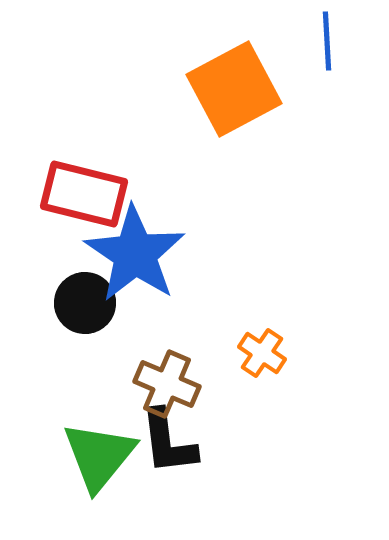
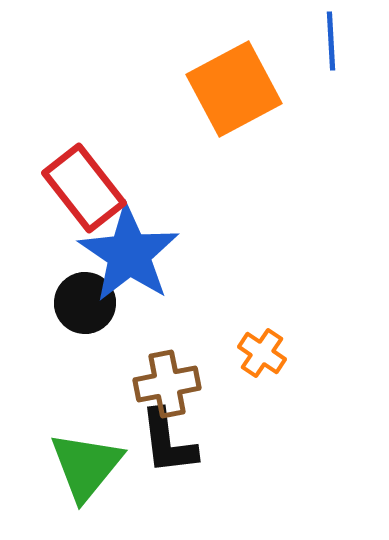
blue line: moved 4 px right
red rectangle: moved 6 px up; rotated 38 degrees clockwise
blue star: moved 6 px left
brown cross: rotated 34 degrees counterclockwise
green triangle: moved 13 px left, 10 px down
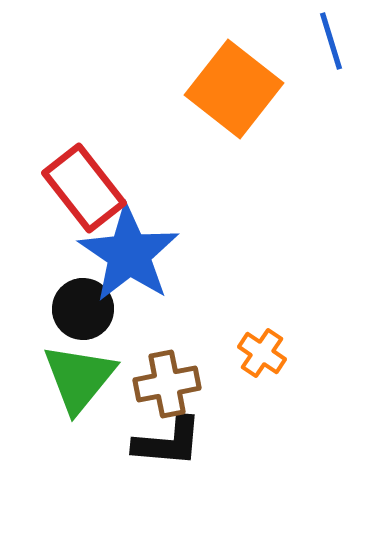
blue line: rotated 14 degrees counterclockwise
orange square: rotated 24 degrees counterclockwise
black circle: moved 2 px left, 6 px down
black L-shape: rotated 78 degrees counterclockwise
green triangle: moved 7 px left, 88 px up
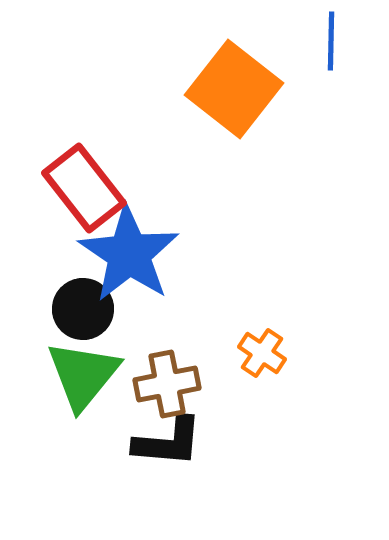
blue line: rotated 18 degrees clockwise
green triangle: moved 4 px right, 3 px up
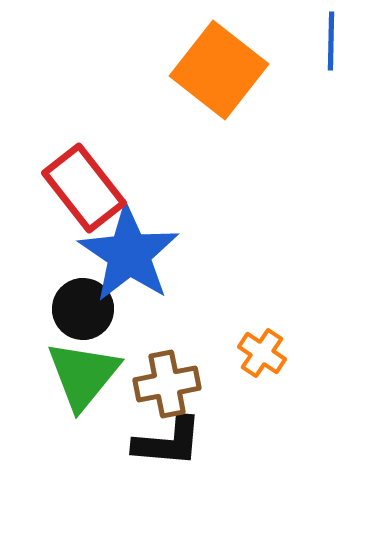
orange square: moved 15 px left, 19 px up
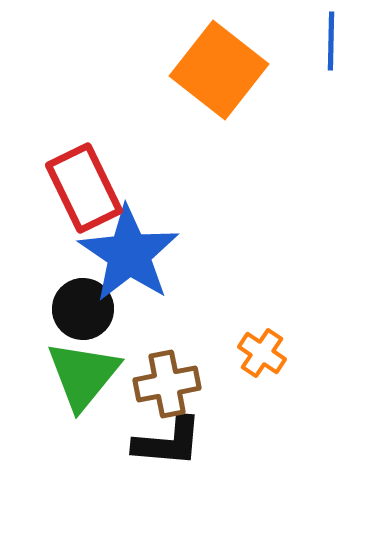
red rectangle: rotated 12 degrees clockwise
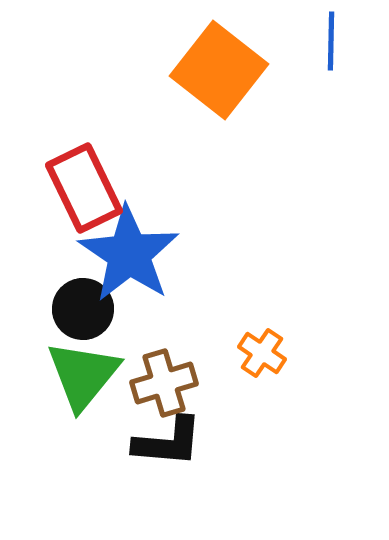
brown cross: moved 3 px left, 1 px up; rotated 6 degrees counterclockwise
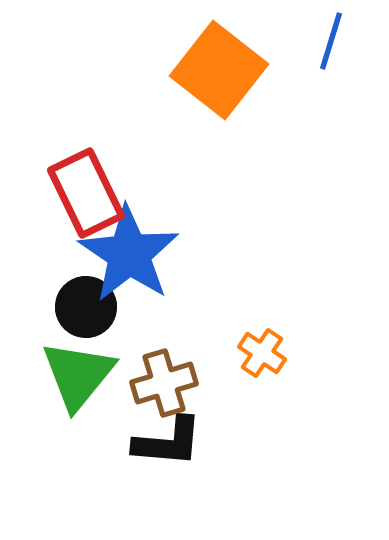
blue line: rotated 16 degrees clockwise
red rectangle: moved 2 px right, 5 px down
black circle: moved 3 px right, 2 px up
green triangle: moved 5 px left
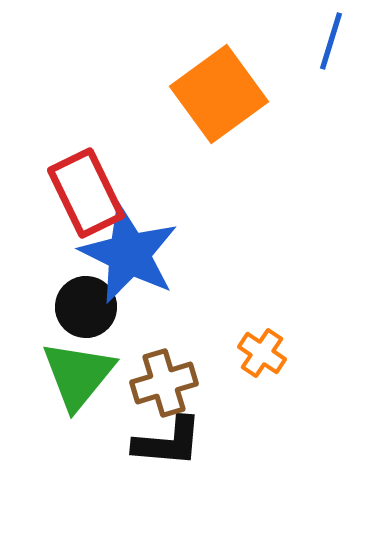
orange square: moved 24 px down; rotated 16 degrees clockwise
blue star: rotated 8 degrees counterclockwise
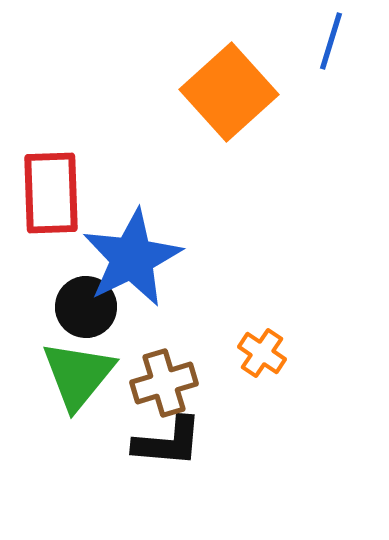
orange square: moved 10 px right, 2 px up; rotated 6 degrees counterclockwise
red rectangle: moved 35 px left; rotated 24 degrees clockwise
blue star: moved 3 px right, 4 px down; rotated 20 degrees clockwise
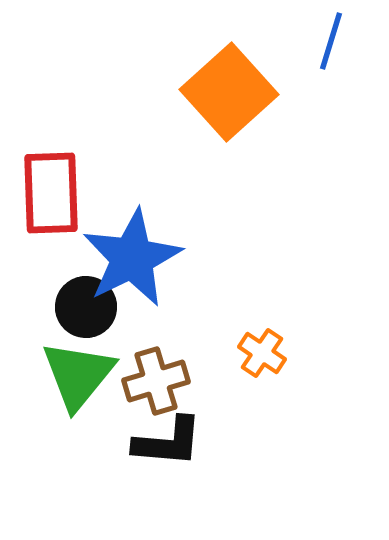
brown cross: moved 8 px left, 2 px up
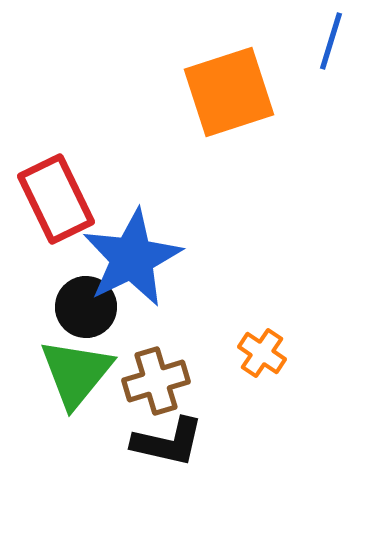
orange square: rotated 24 degrees clockwise
red rectangle: moved 5 px right, 6 px down; rotated 24 degrees counterclockwise
green triangle: moved 2 px left, 2 px up
black L-shape: rotated 8 degrees clockwise
